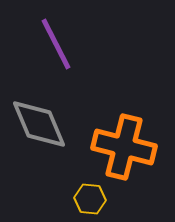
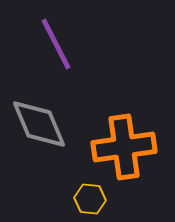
orange cross: rotated 22 degrees counterclockwise
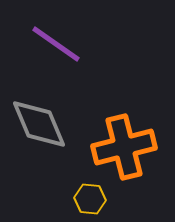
purple line: rotated 28 degrees counterclockwise
orange cross: rotated 6 degrees counterclockwise
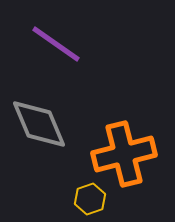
orange cross: moved 7 px down
yellow hexagon: rotated 24 degrees counterclockwise
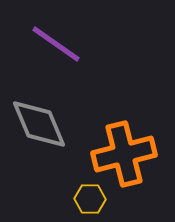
yellow hexagon: rotated 20 degrees clockwise
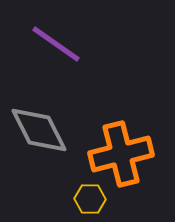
gray diamond: moved 6 px down; rotated 4 degrees counterclockwise
orange cross: moved 3 px left
